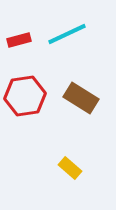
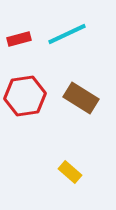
red rectangle: moved 1 px up
yellow rectangle: moved 4 px down
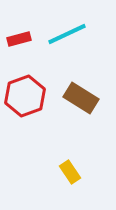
red hexagon: rotated 12 degrees counterclockwise
yellow rectangle: rotated 15 degrees clockwise
